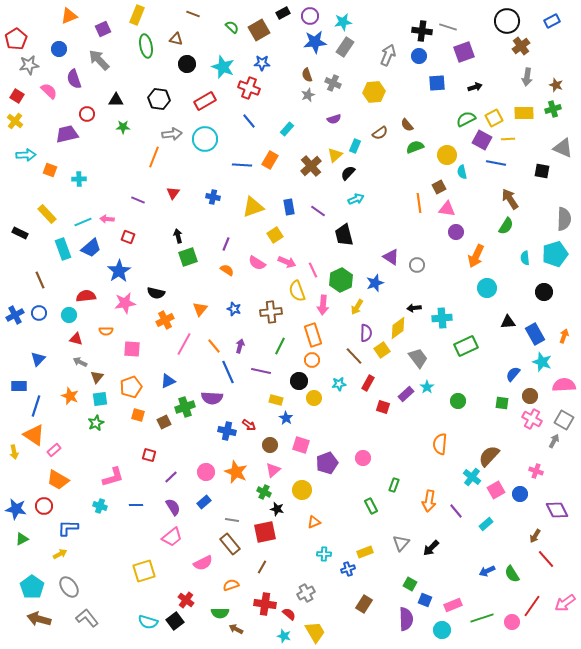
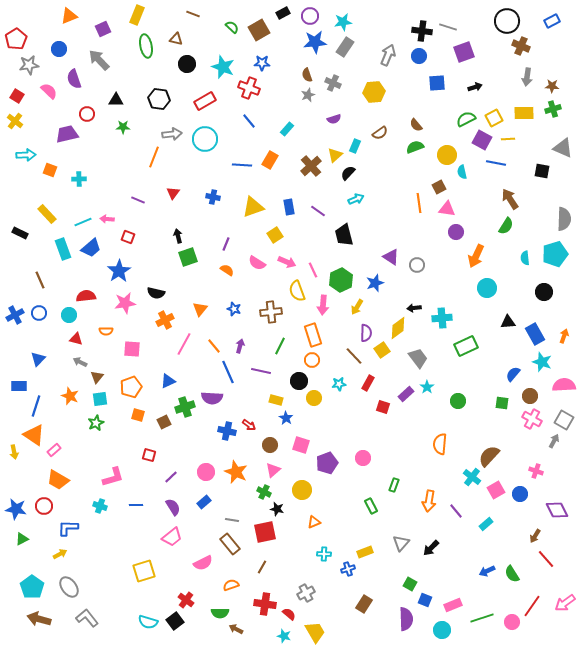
brown cross at (521, 46): rotated 30 degrees counterclockwise
brown star at (556, 85): moved 4 px left, 1 px down; rotated 16 degrees counterclockwise
brown semicircle at (407, 125): moved 9 px right
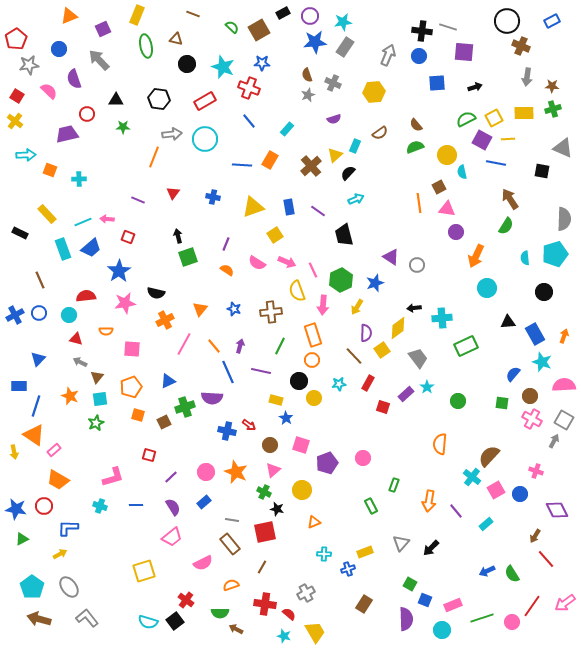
purple square at (464, 52): rotated 25 degrees clockwise
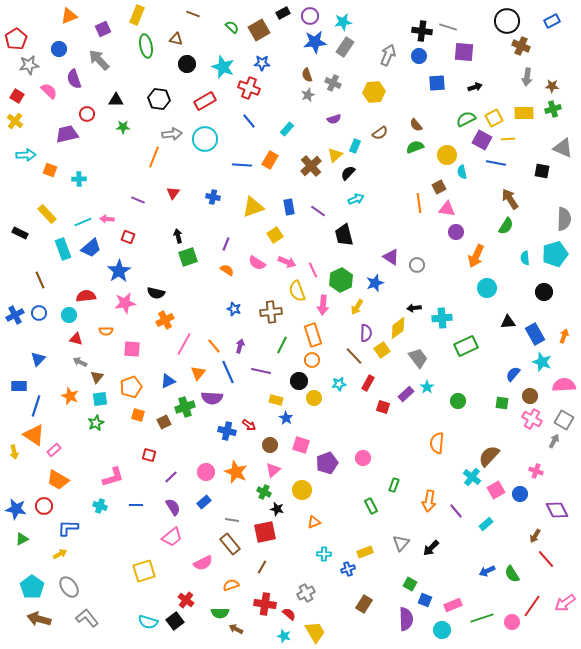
orange triangle at (200, 309): moved 2 px left, 64 px down
green line at (280, 346): moved 2 px right, 1 px up
orange semicircle at (440, 444): moved 3 px left, 1 px up
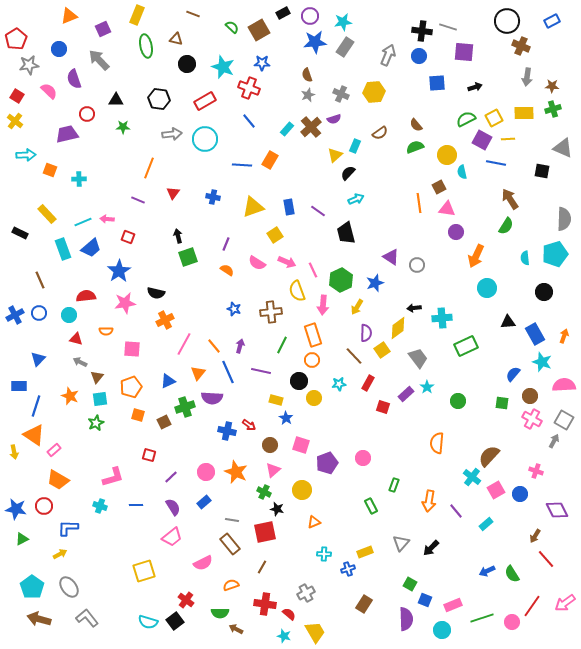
gray cross at (333, 83): moved 8 px right, 11 px down
orange line at (154, 157): moved 5 px left, 11 px down
brown cross at (311, 166): moved 39 px up
black trapezoid at (344, 235): moved 2 px right, 2 px up
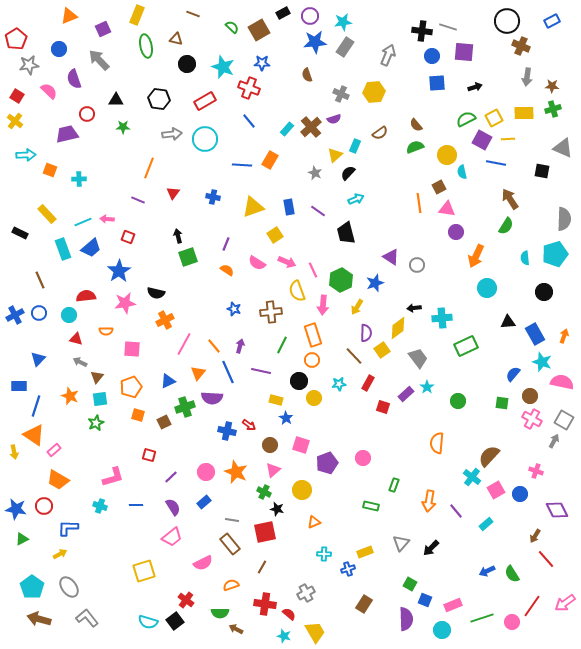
blue circle at (419, 56): moved 13 px right
gray star at (308, 95): moved 7 px right, 78 px down; rotated 24 degrees counterclockwise
pink semicircle at (564, 385): moved 2 px left, 3 px up; rotated 15 degrees clockwise
green rectangle at (371, 506): rotated 49 degrees counterclockwise
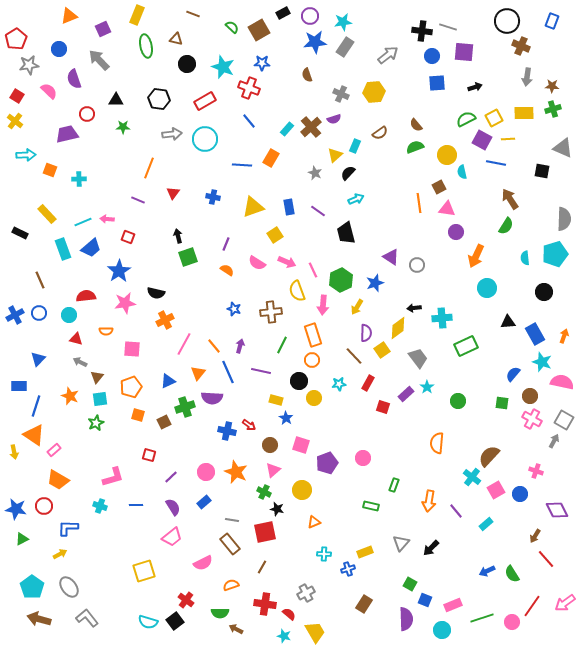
blue rectangle at (552, 21): rotated 42 degrees counterclockwise
gray arrow at (388, 55): rotated 30 degrees clockwise
orange rectangle at (270, 160): moved 1 px right, 2 px up
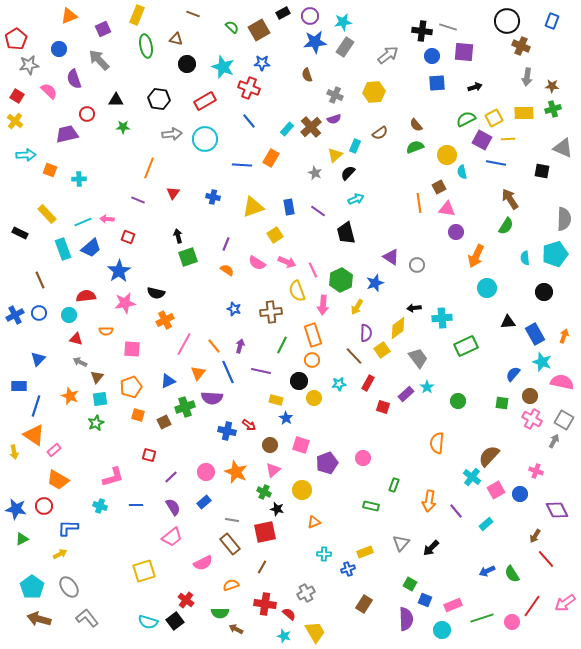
gray cross at (341, 94): moved 6 px left, 1 px down
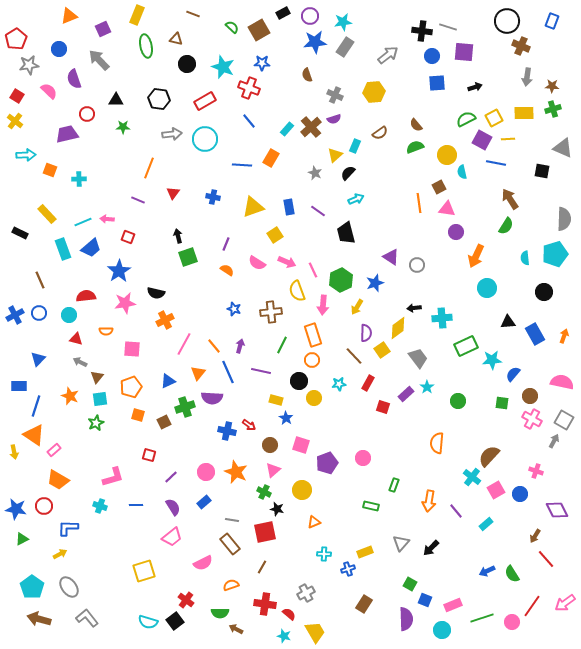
cyan star at (542, 362): moved 50 px left, 2 px up; rotated 24 degrees counterclockwise
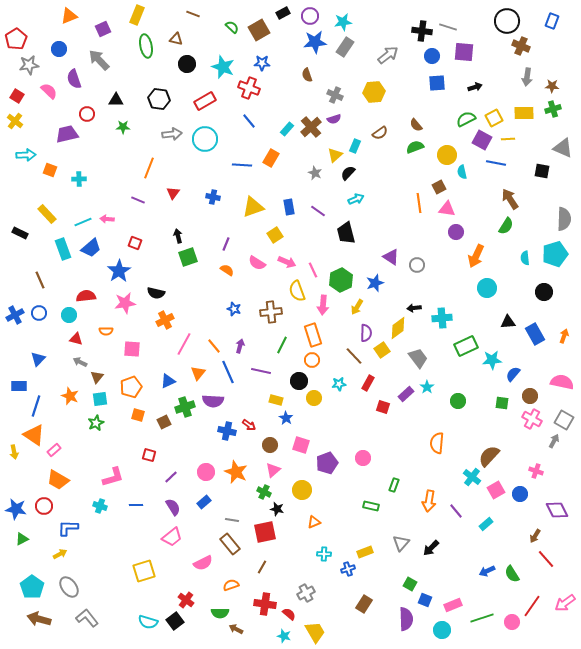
red square at (128, 237): moved 7 px right, 6 px down
purple semicircle at (212, 398): moved 1 px right, 3 px down
